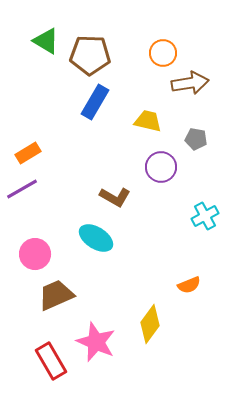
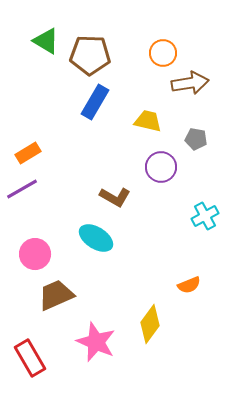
red rectangle: moved 21 px left, 3 px up
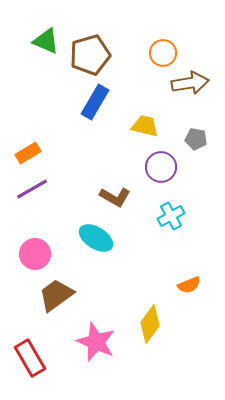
green triangle: rotated 8 degrees counterclockwise
brown pentagon: rotated 18 degrees counterclockwise
yellow trapezoid: moved 3 px left, 5 px down
purple line: moved 10 px right
cyan cross: moved 34 px left
brown trapezoid: rotated 12 degrees counterclockwise
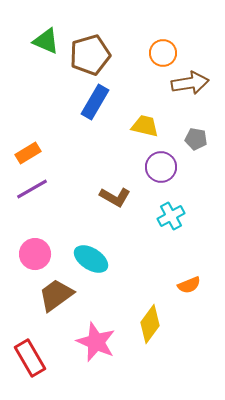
cyan ellipse: moved 5 px left, 21 px down
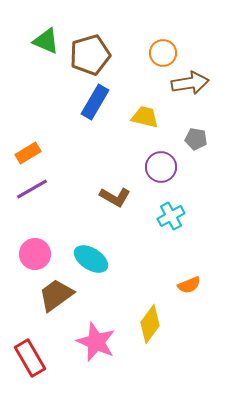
yellow trapezoid: moved 9 px up
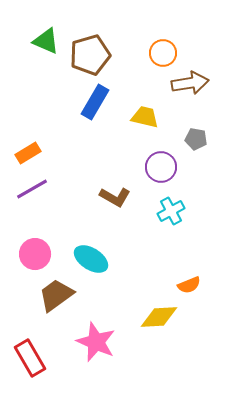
cyan cross: moved 5 px up
yellow diamond: moved 9 px right, 7 px up; rotated 51 degrees clockwise
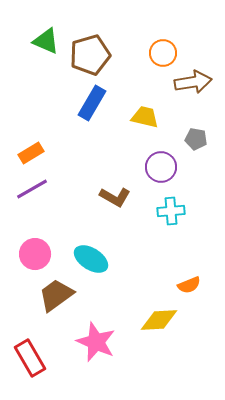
brown arrow: moved 3 px right, 1 px up
blue rectangle: moved 3 px left, 1 px down
orange rectangle: moved 3 px right
cyan cross: rotated 24 degrees clockwise
yellow diamond: moved 3 px down
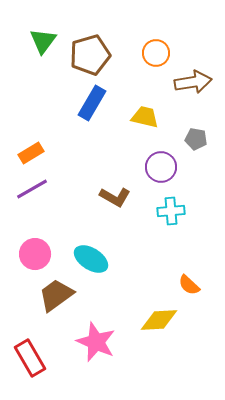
green triangle: moved 3 px left; rotated 44 degrees clockwise
orange circle: moved 7 px left
orange semicircle: rotated 65 degrees clockwise
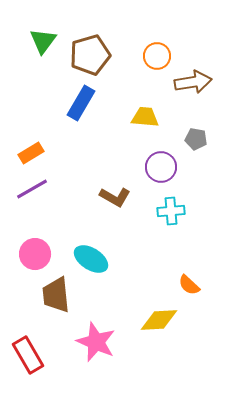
orange circle: moved 1 px right, 3 px down
blue rectangle: moved 11 px left
yellow trapezoid: rotated 8 degrees counterclockwise
brown trapezoid: rotated 60 degrees counterclockwise
red rectangle: moved 2 px left, 3 px up
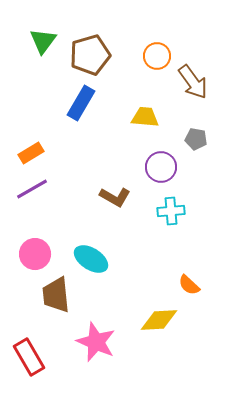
brown arrow: rotated 63 degrees clockwise
red rectangle: moved 1 px right, 2 px down
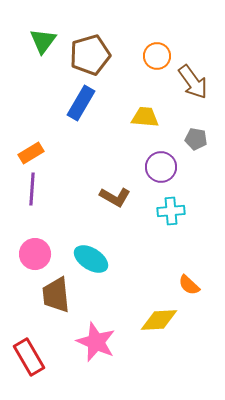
purple line: rotated 56 degrees counterclockwise
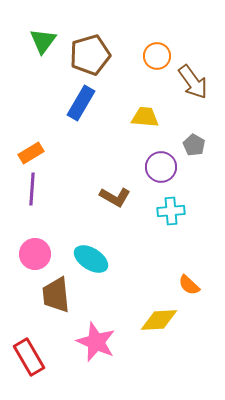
gray pentagon: moved 2 px left, 6 px down; rotated 20 degrees clockwise
